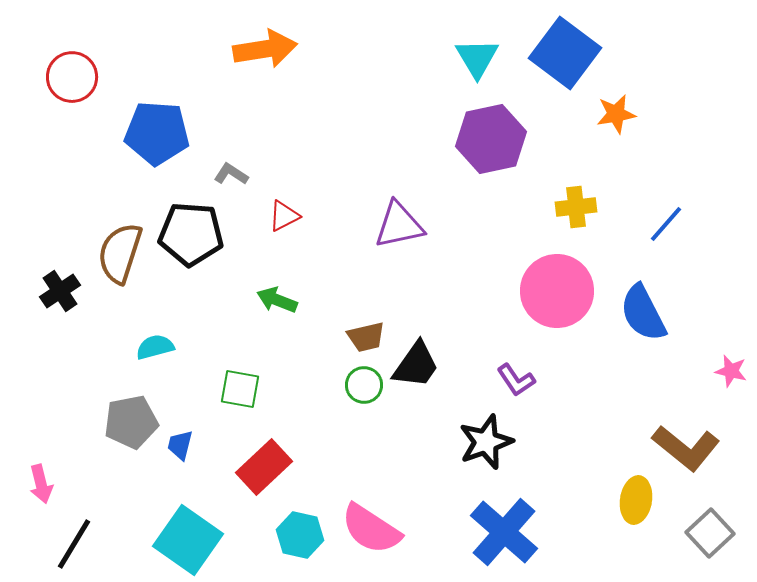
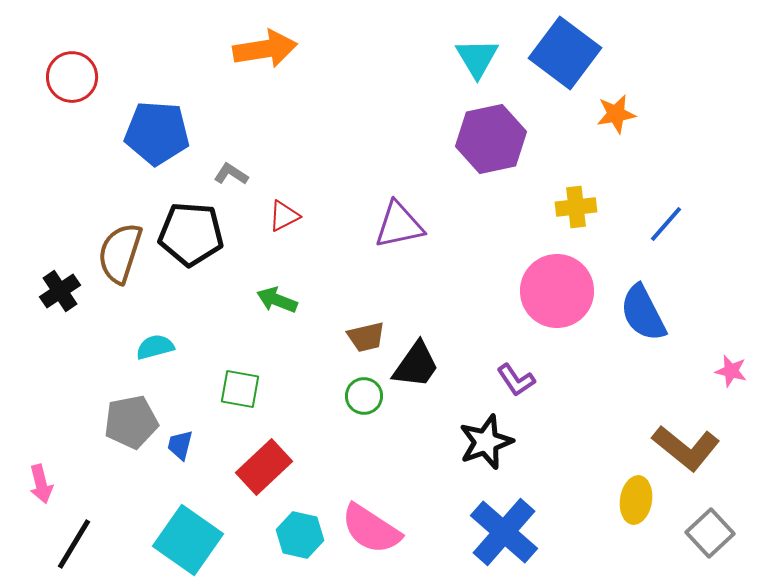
green circle: moved 11 px down
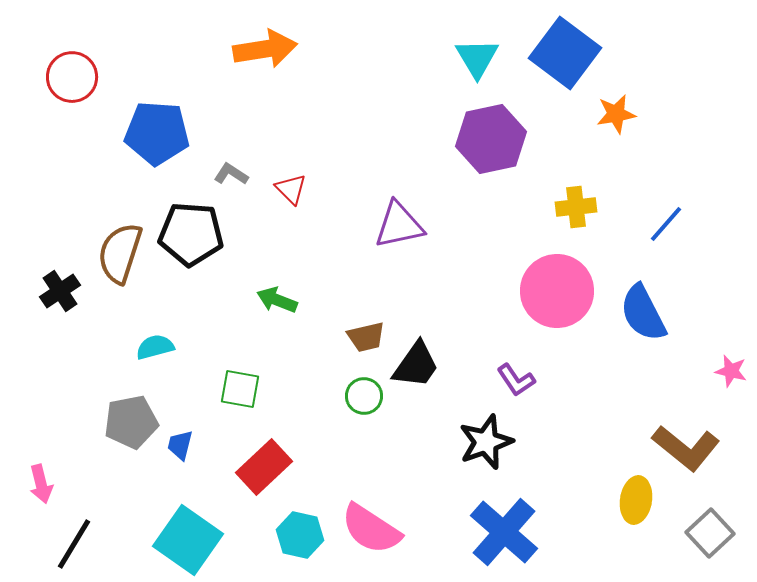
red triangle: moved 7 px right, 27 px up; rotated 48 degrees counterclockwise
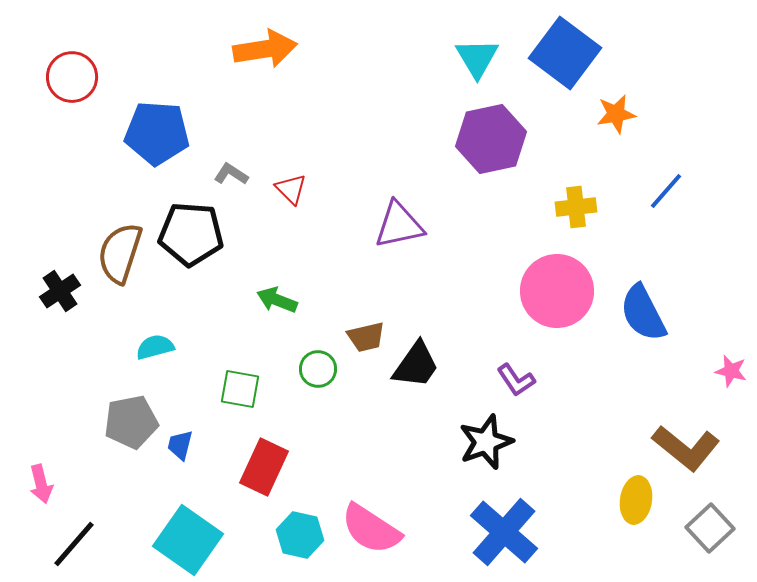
blue line: moved 33 px up
green circle: moved 46 px left, 27 px up
red rectangle: rotated 22 degrees counterclockwise
gray square: moved 5 px up
black line: rotated 10 degrees clockwise
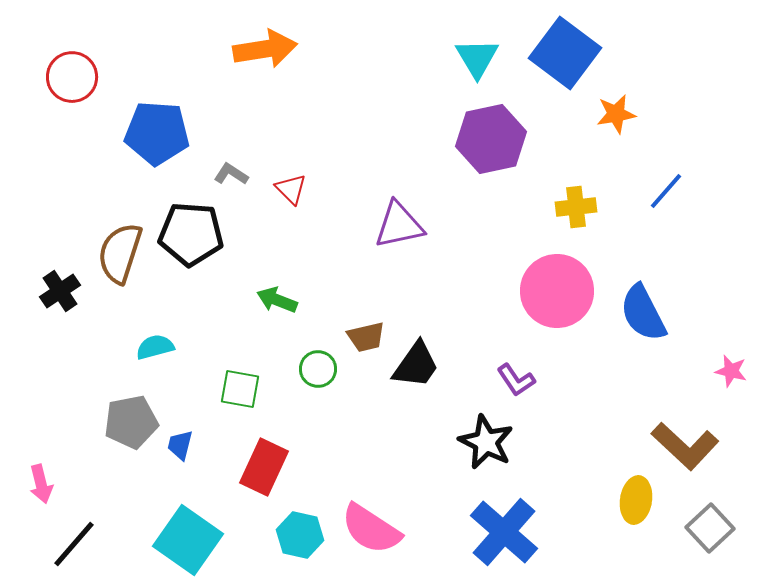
black star: rotated 26 degrees counterclockwise
brown L-shape: moved 1 px left, 2 px up; rotated 4 degrees clockwise
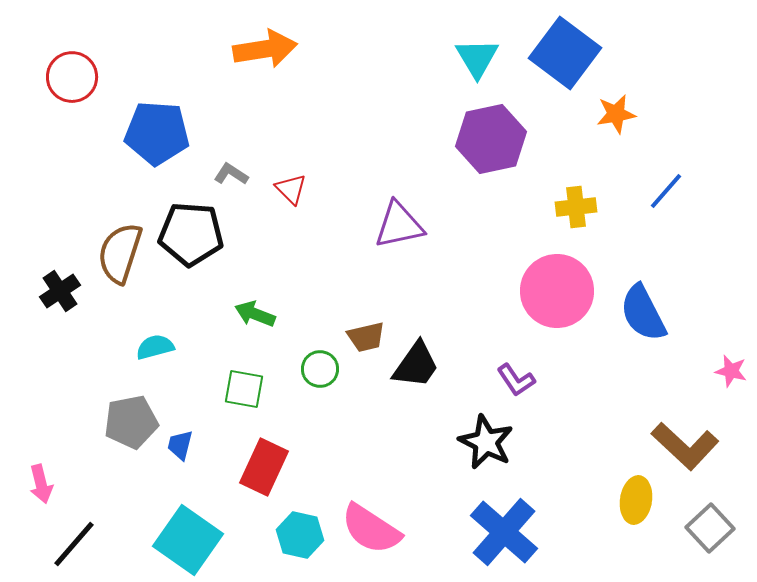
green arrow: moved 22 px left, 14 px down
green circle: moved 2 px right
green square: moved 4 px right
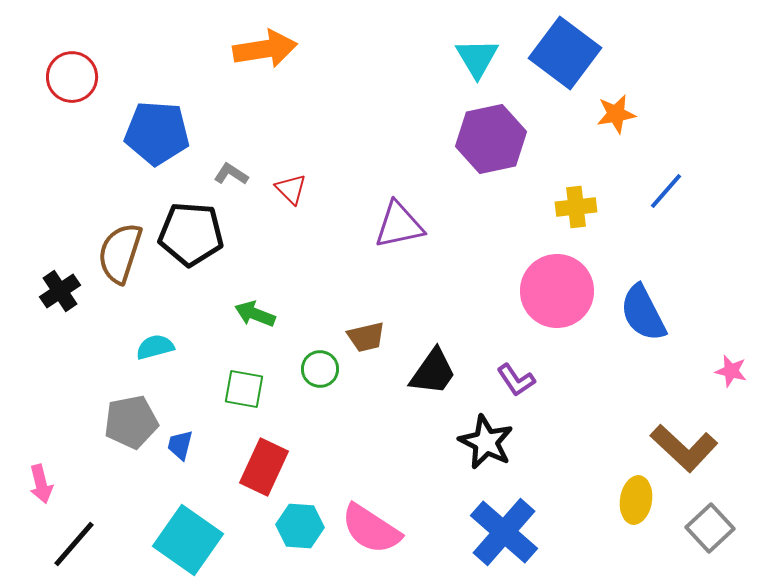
black trapezoid: moved 17 px right, 7 px down
brown L-shape: moved 1 px left, 2 px down
cyan hexagon: moved 9 px up; rotated 9 degrees counterclockwise
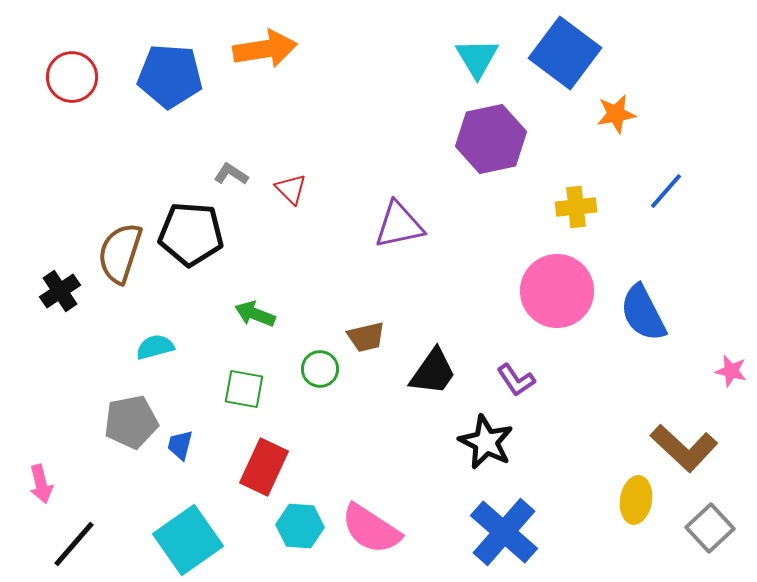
blue pentagon: moved 13 px right, 57 px up
cyan square: rotated 20 degrees clockwise
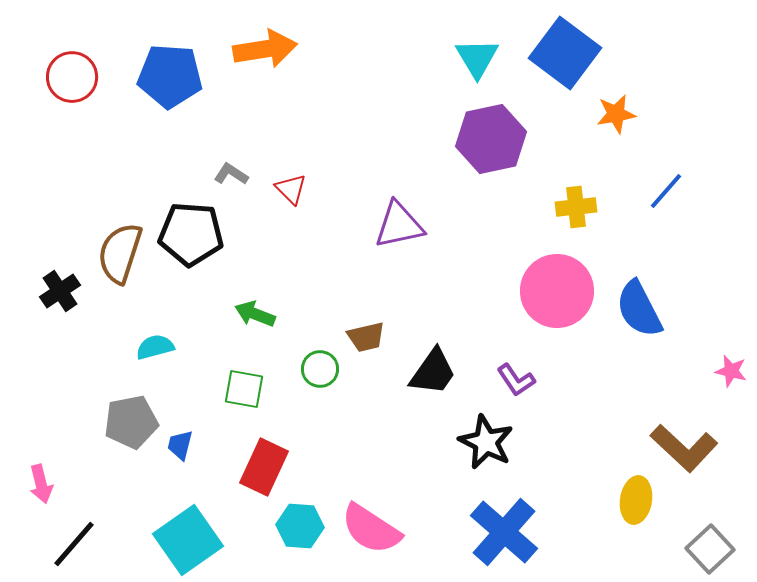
blue semicircle: moved 4 px left, 4 px up
gray square: moved 21 px down
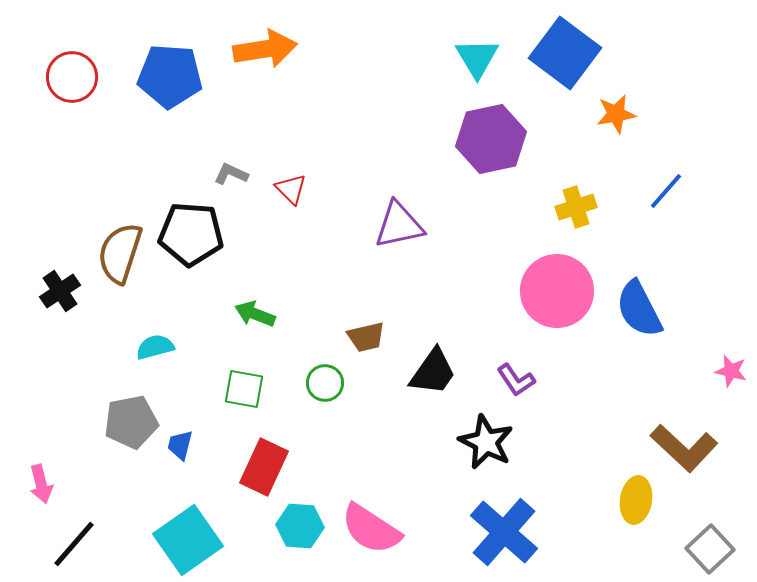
gray L-shape: rotated 8 degrees counterclockwise
yellow cross: rotated 12 degrees counterclockwise
green circle: moved 5 px right, 14 px down
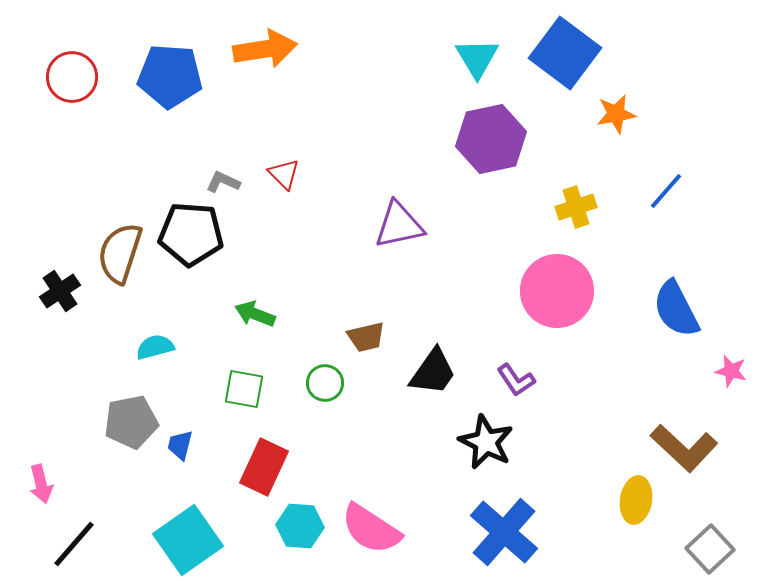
gray L-shape: moved 8 px left, 8 px down
red triangle: moved 7 px left, 15 px up
blue semicircle: moved 37 px right
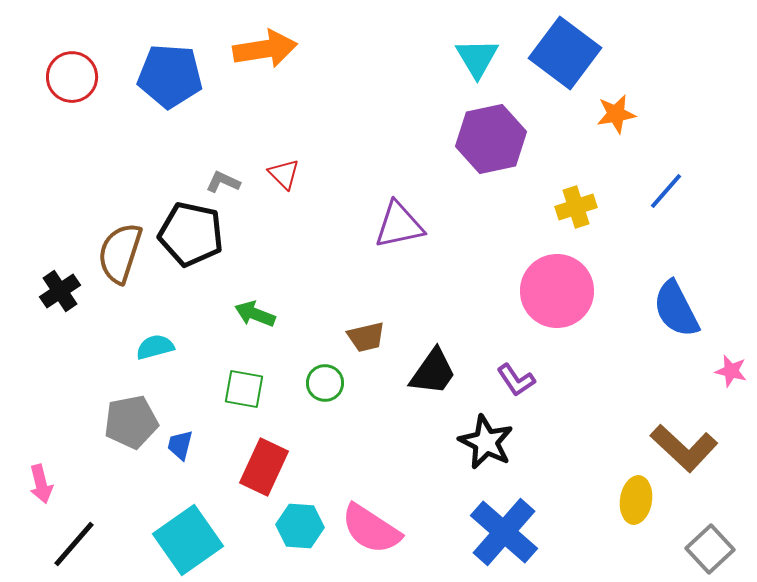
black pentagon: rotated 8 degrees clockwise
